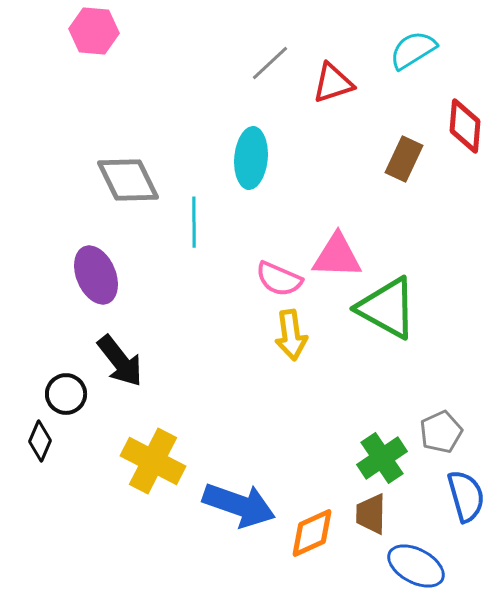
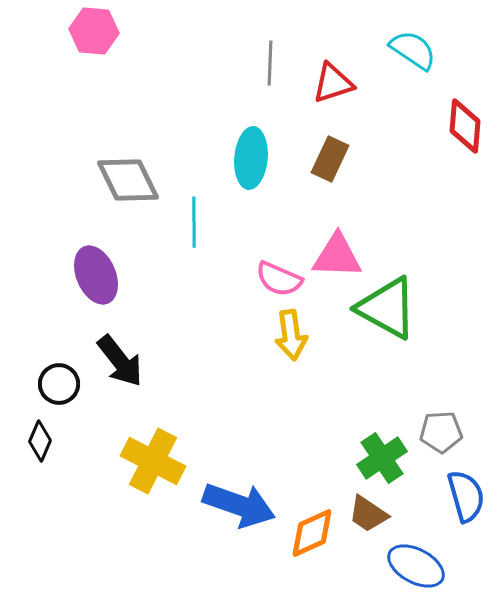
cyan semicircle: rotated 66 degrees clockwise
gray line: rotated 45 degrees counterclockwise
brown rectangle: moved 74 px left
black circle: moved 7 px left, 10 px up
gray pentagon: rotated 21 degrees clockwise
brown trapezoid: moved 3 px left; rotated 57 degrees counterclockwise
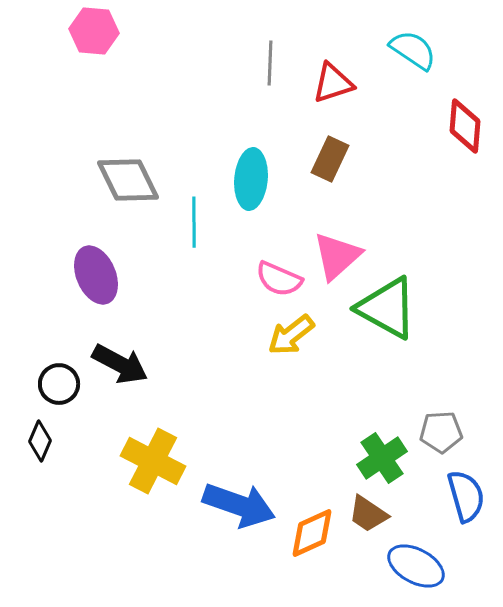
cyan ellipse: moved 21 px down
pink triangle: rotated 44 degrees counterclockwise
yellow arrow: rotated 60 degrees clockwise
black arrow: moved 3 px down; rotated 24 degrees counterclockwise
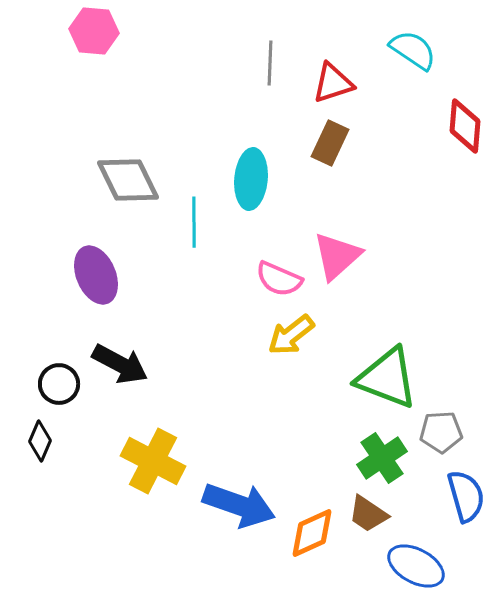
brown rectangle: moved 16 px up
green triangle: moved 70 px down; rotated 8 degrees counterclockwise
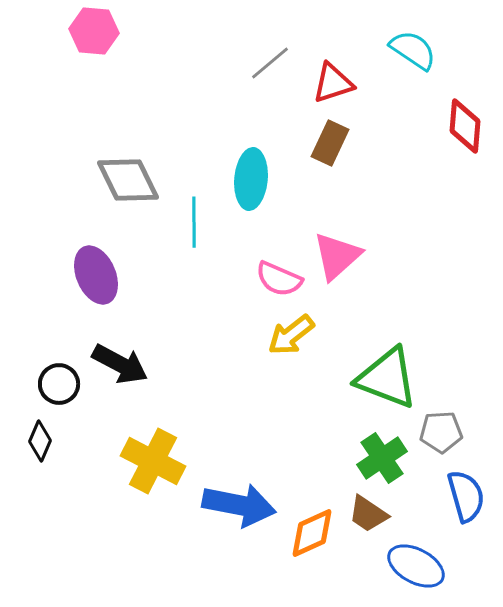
gray line: rotated 48 degrees clockwise
blue arrow: rotated 8 degrees counterclockwise
